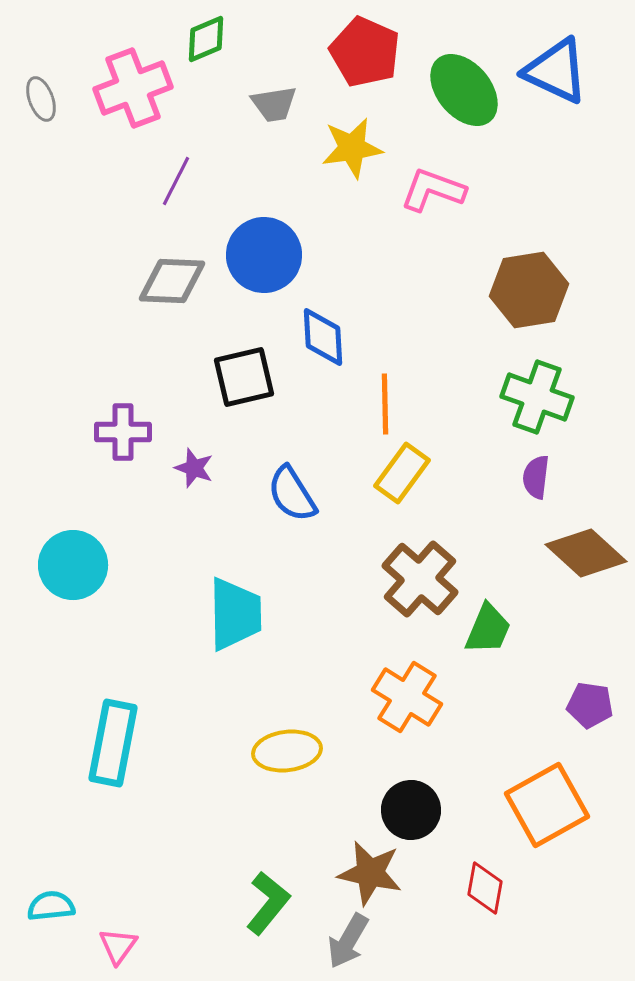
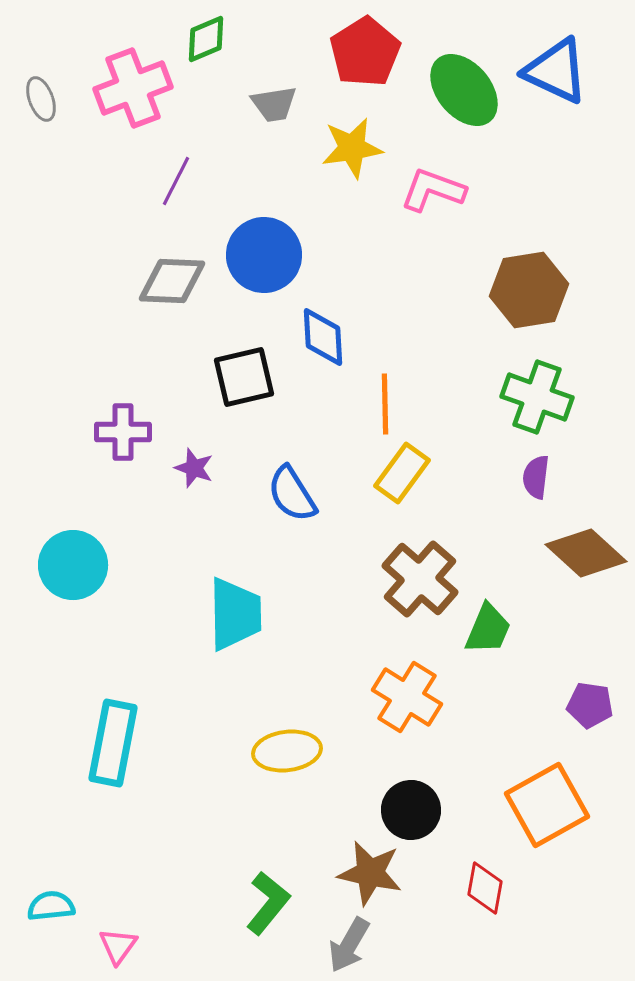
red pentagon: rotated 16 degrees clockwise
gray arrow: moved 1 px right, 4 px down
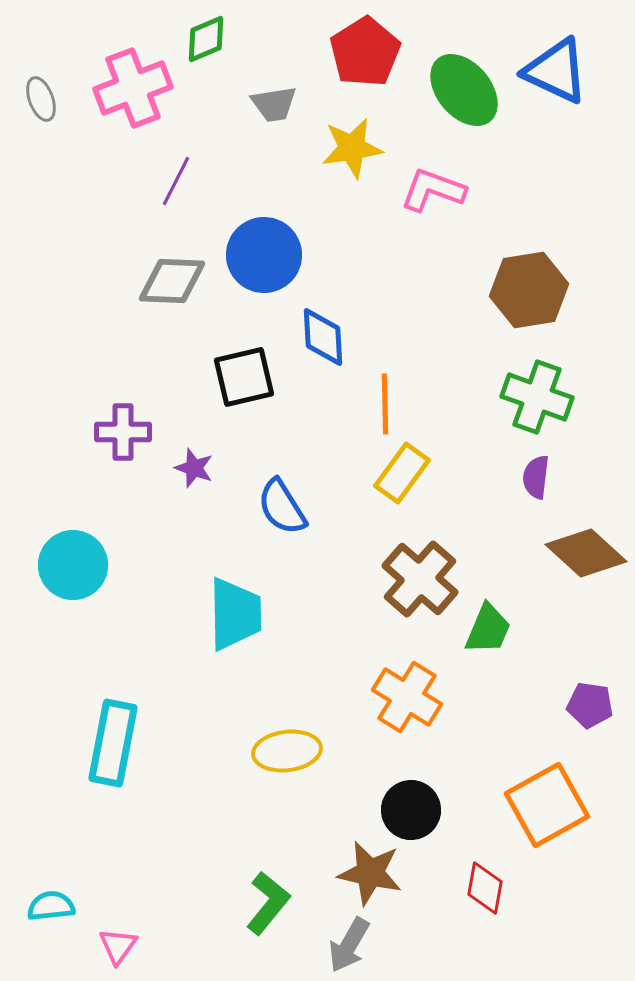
blue semicircle: moved 10 px left, 13 px down
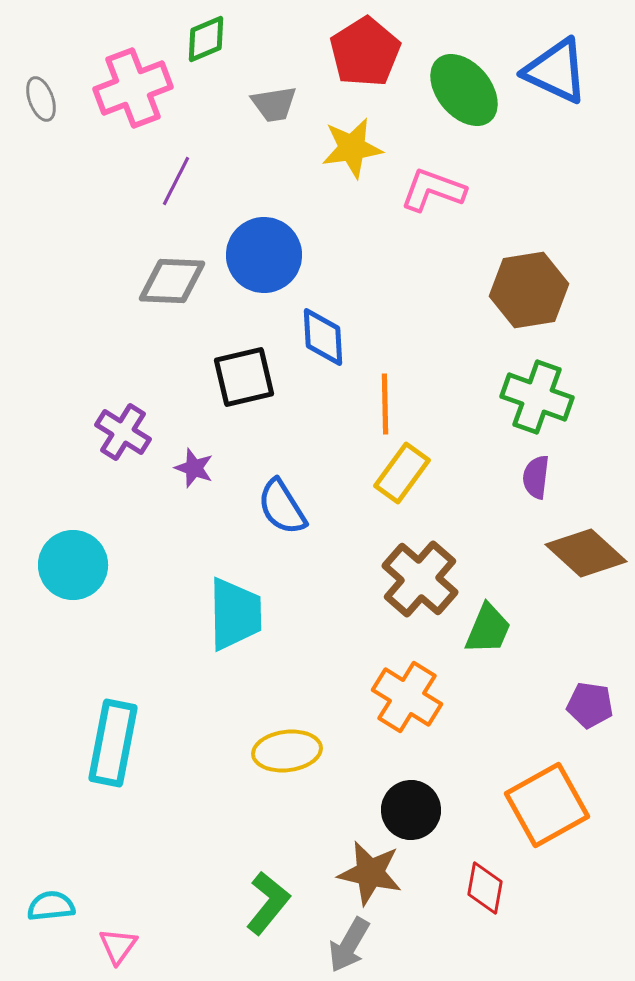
purple cross: rotated 32 degrees clockwise
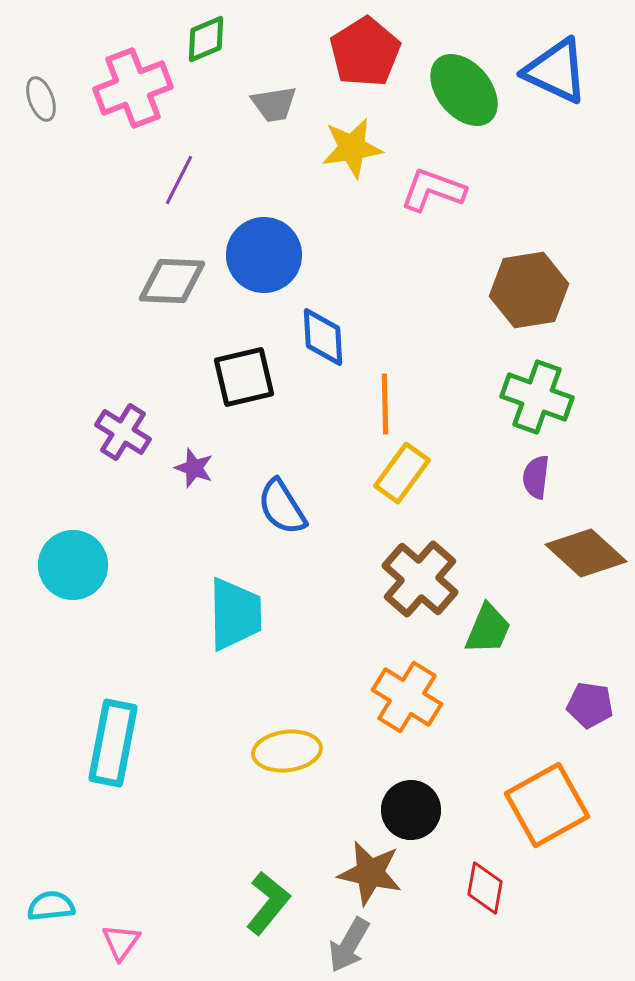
purple line: moved 3 px right, 1 px up
pink triangle: moved 3 px right, 4 px up
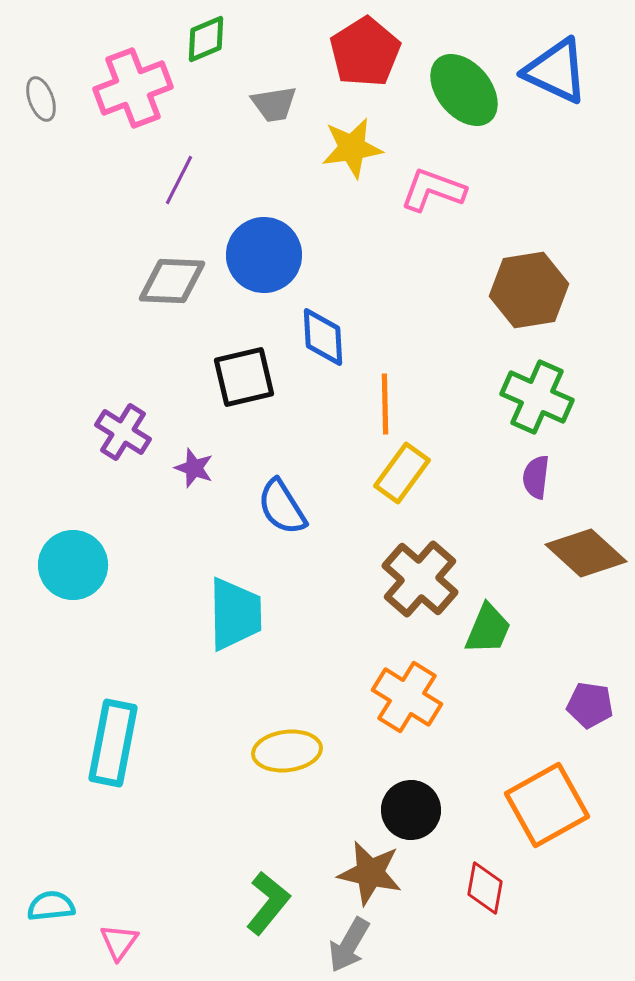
green cross: rotated 4 degrees clockwise
pink triangle: moved 2 px left
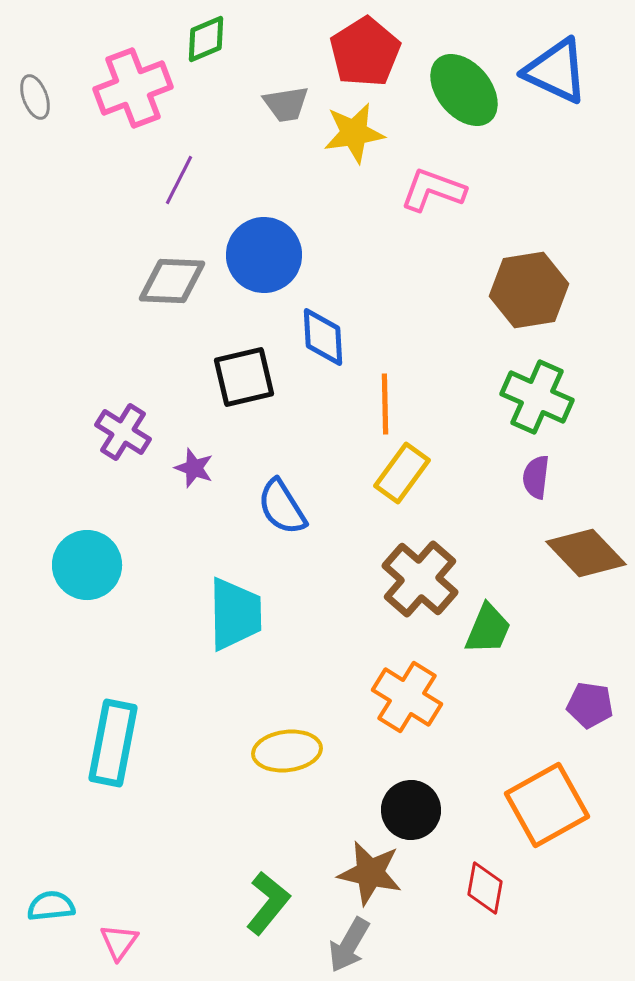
gray ellipse: moved 6 px left, 2 px up
gray trapezoid: moved 12 px right
yellow star: moved 2 px right, 15 px up
brown diamond: rotated 4 degrees clockwise
cyan circle: moved 14 px right
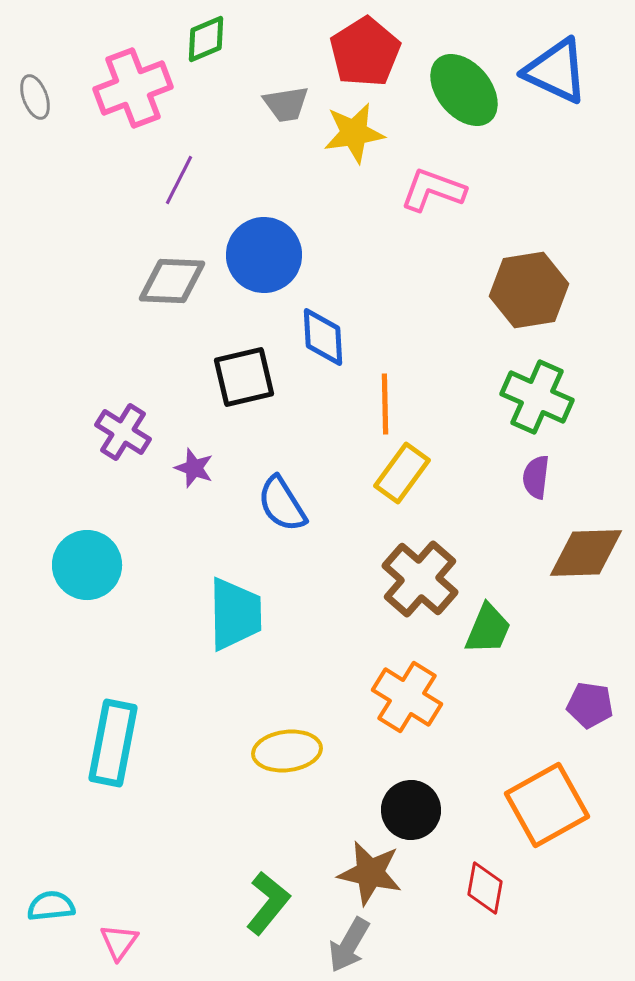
blue semicircle: moved 3 px up
brown diamond: rotated 48 degrees counterclockwise
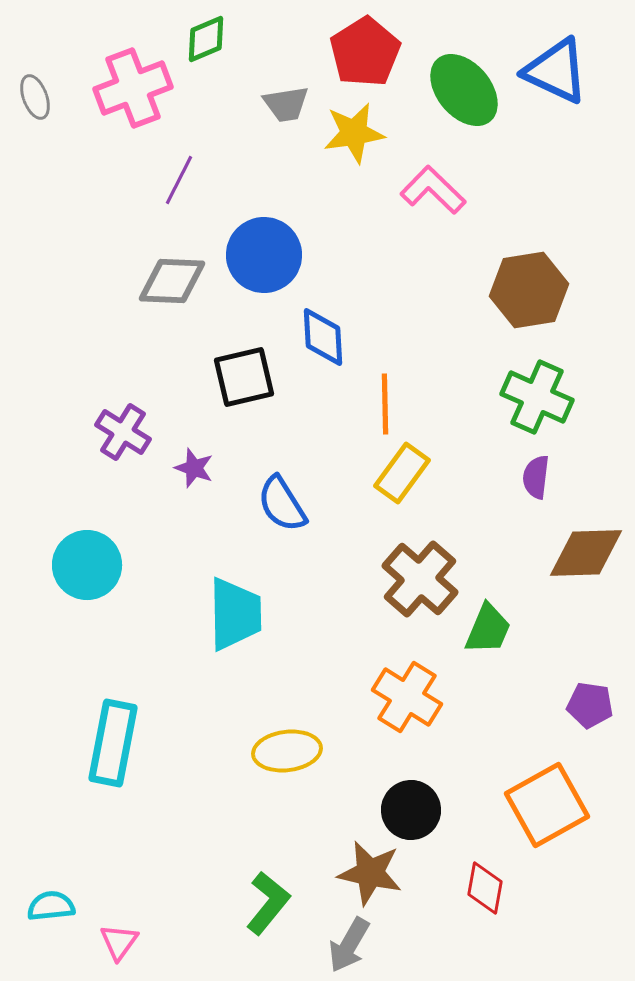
pink L-shape: rotated 24 degrees clockwise
